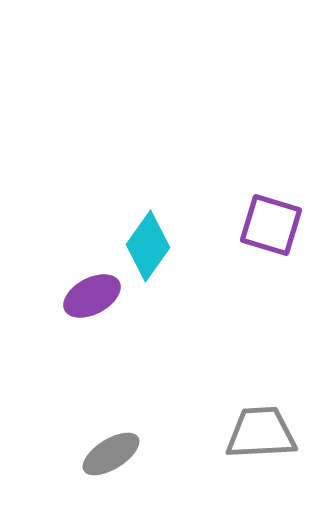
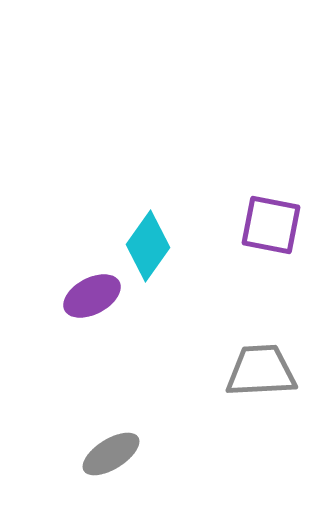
purple square: rotated 6 degrees counterclockwise
gray trapezoid: moved 62 px up
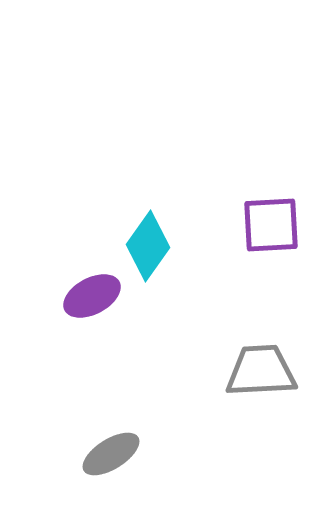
purple square: rotated 14 degrees counterclockwise
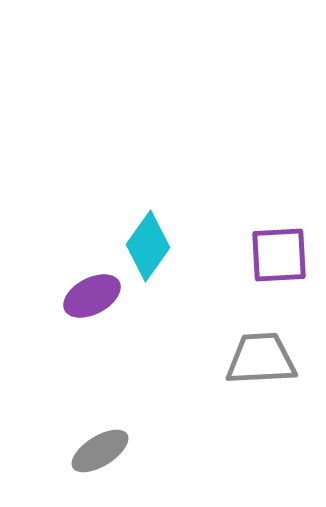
purple square: moved 8 px right, 30 px down
gray trapezoid: moved 12 px up
gray ellipse: moved 11 px left, 3 px up
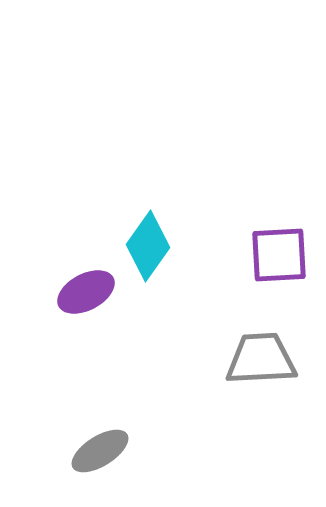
purple ellipse: moved 6 px left, 4 px up
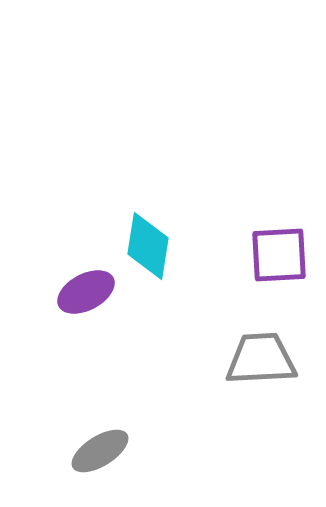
cyan diamond: rotated 26 degrees counterclockwise
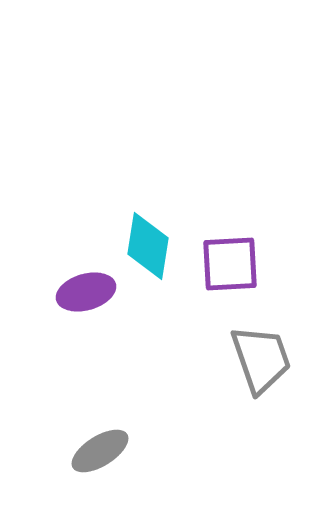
purple square: moved 49 px left, 9 px down
purple ellipse: rotated 12 degrees clockwise
gray trapezoid: rotated 74 degrees clockwise
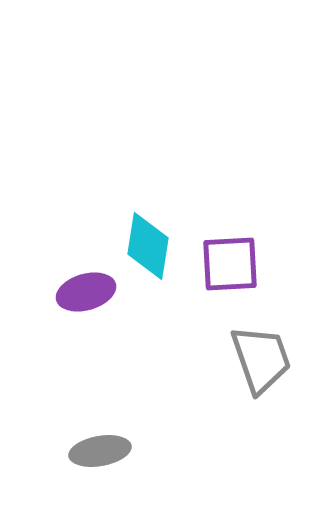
gray ellipse: rotated 22 degrees clockwise
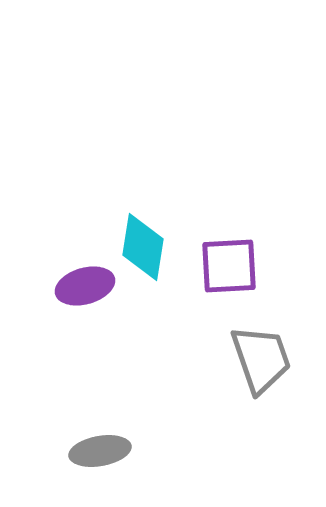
cyan diamond: moved 5 px left, 1 px down
purple square: moved 1 px left, 2 px down
purple ellipse: moved 1 px left, 6 px up
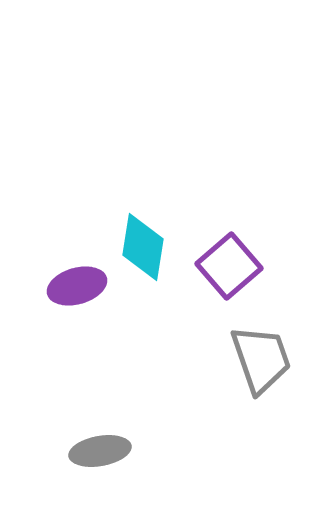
purple square: rotated 38 degrees counterclockwise
purple ellipse: moved 8 px left
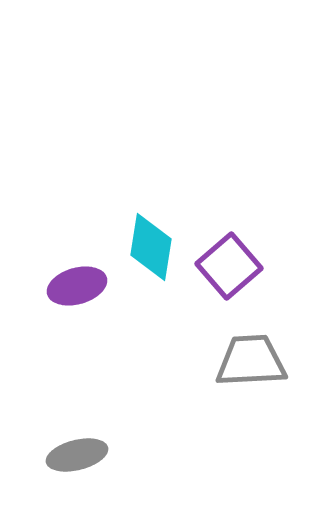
cyan diamond: moved 8 px right
gray trapezoid: moved 10 px left, 2 px down; rotated 74 degrees counterclockwise
gray ellipse: moved 23 px left, 4 px down; rotated 4 degrees counterclockwise
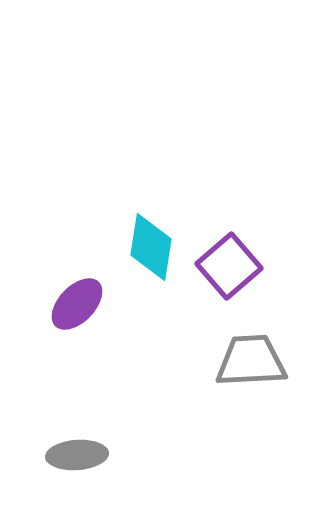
purple ellipse: moved 18 px down; rotated 30 degrees counterclockwise
gray ellipse: rotated 10 degrees clockwise
